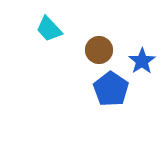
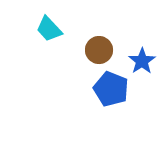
blue pentagon: rotated 12 degrees counterclockwise
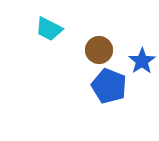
cyan trapezoid: rotated 20 degrees counterclockwise
blue pentagon: moved 2 px left, 3 px up
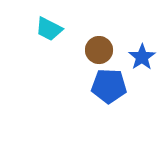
blue star: moved 4 px up
blue pentagon: rotated 20 degrees counterclockwise
